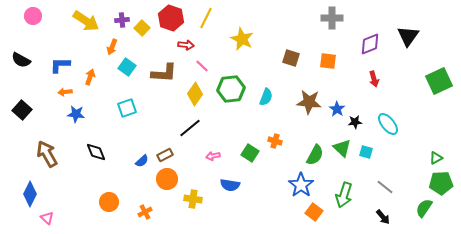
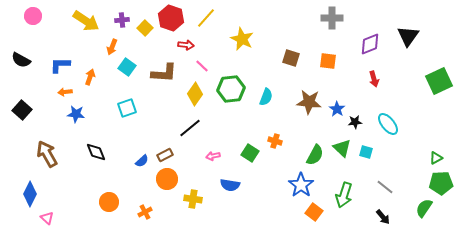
yellow line at (206, 18): rotated 15 degrees clockwise
yellow square at (142, 28): moved 3 px right
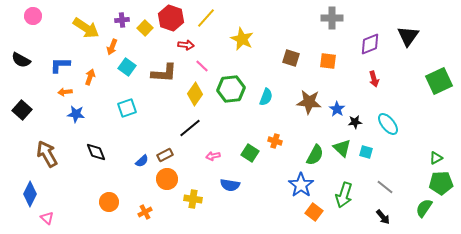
yellow arrow at (86, 21): moved 7 px down
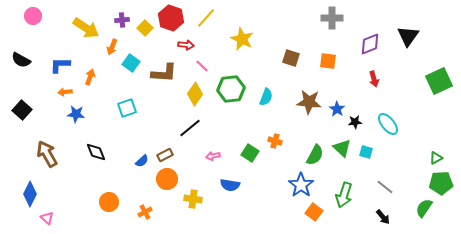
cyan square at (127, 67): moved 4 px right, 4 px up
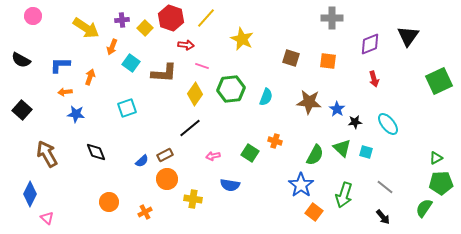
pink line at (202, 66): rotated 24 degrees counterclockwise
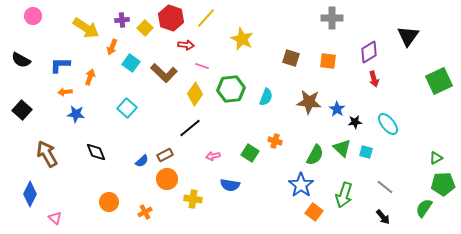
purple diamond at (370, 44): moved 1 px left, 8 px down; rotated 10 degrees counterclockwise
brown L-shape at (164, 73): rotated 40 degrees clockwise
cyan square at (127, 108): rotated 30 degrees counterclockwise
green pentagon at (441, 183): moved 2 px right, 1 px down
pink triangle at (47, 218): moved 8 px right
